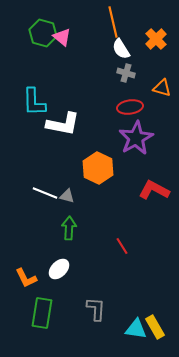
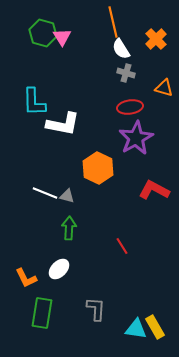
pink triangle: rotated 18 degrees clockwise
orange triangle: moved 2 px right
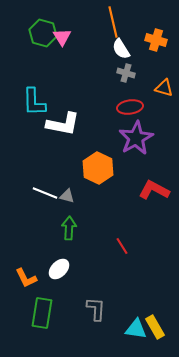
orange cross: moved 1 px down; rotated 30 degrees counterclockwise
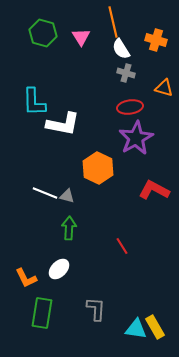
pink triangle: moved 19 px right
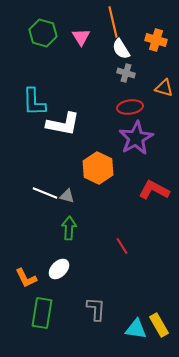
yellow rectangle: moved 4 px right, 2 px up
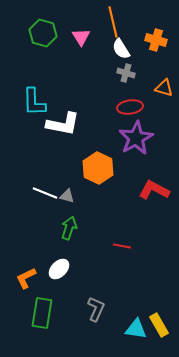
green arrow: rotated 15 degrees clockwise
red line: rotated 48 degrees counterclockwise
orange L-shape: rotated 90 degrees clockwise
gray L-shape: rotated 20 degrees clockwise
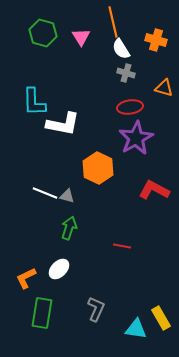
yellow rectangle: moved 2 px right, 7 px up
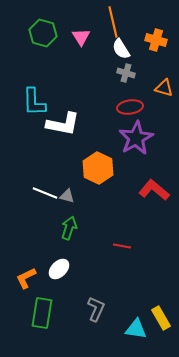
red L-shape: rotated 12 degrees clockwise
